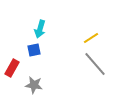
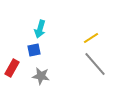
gray star: moved 7 px right, 9 px up
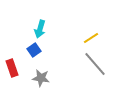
blue square: rotated 24 degrees counterclockwise
red rectangle: rotated 48 degrees counterclockwise
gray star: moved 2 px down
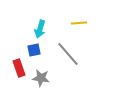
yellow line: moved 12 px left, 15 px up; rotated 28 degrees clockwise
blue square: rotated 24 degrees clockwise
gray line: moved 27 px left, 10 px up
red rectangle: moved 7 px right
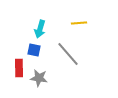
blue square: rotated 24 degrees clockwise
red rectangle: rotated 18 degrees clockwise
gray star: moved 2 px left
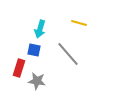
yellow line: rotated 21 degrees clockwise
red rectangle: rotated 18 degrees clockwise
gray star: moved 2 px left, 3 px down
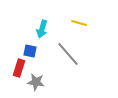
cyan arrow: moved 2 px right
blue square: moved 4 px left, 1 px down
gray star: moved 1 px left, 1 px down
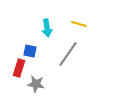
yellow line: moved 1 px down
cyan arrow: moved 5 px right, 1 px up; rotated 24 degrees counterclockwise
gray line: rotated 76 degrees clockwise
gray star: moved 2 px down
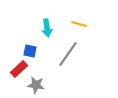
red rectangle: moved 1 px down; rotated 30 degrees clockwise
gray star: moved 1 px down
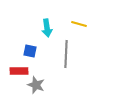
gray line: moved 2 px left; rotated 32 degrees counterclockwise
red rectangle: moved 2 px down; rotated 42 degrees clockwise
gray star: rotated 12 degrees clockwise
